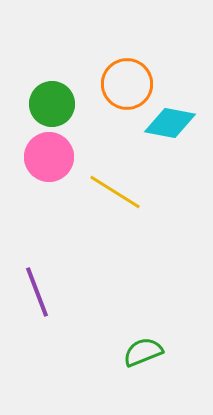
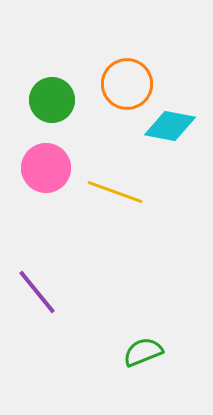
green circle: moved 4 px up
cyan diamond: moved 3 px down
pink circle: moved 3 px left, 11 px down
yellow line: rotated 12 degrees counterclockwise
purple line: rotated 18 degrees counterclockwise
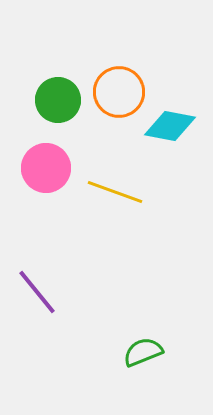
orange circle: moved 8 px left, 8 px down
green circle: moved 6 px right
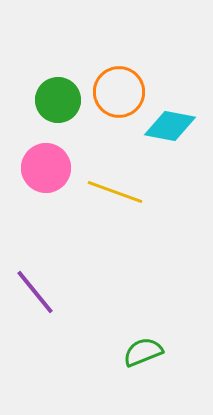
purple line: moved 2 px left
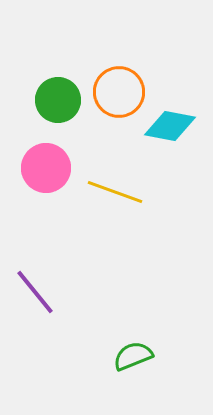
green semicircle: moved 10 px left, 4 px down
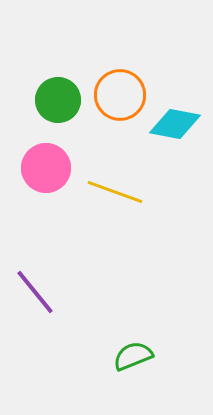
orange circle: moved 1 px right, 3 px down
cyan diamond: moved 5 px right, 2 px up
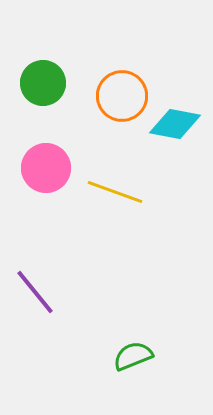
orange circle: moved 2 px right, 1 px down
green circle: moved 15 px left, 17 px up
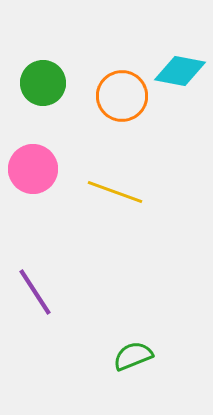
cyan diamond: moved 5 px right, 53 px up
pink circle: moved 13 px left, 1 px down
purple line: rotated 6 degrees clockwise
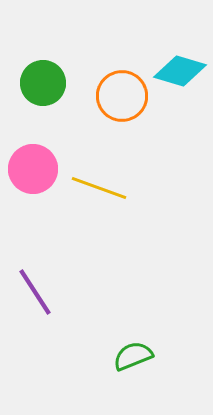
cyan diamond: rotated 6 degrees clockwise
yellow line: moved 16 px left, 4 px up
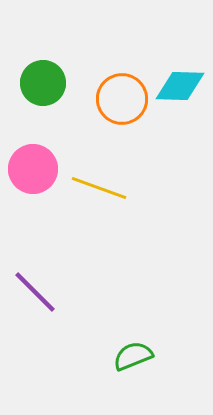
cyan diamond: moved 15 px down; rotated 15 degrees counterclockwise
orange circle: moved 3 px down
purple line: rotated 12 degrees counterclockwise
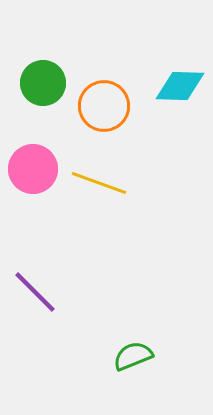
orange circle: moved 18 px left, 7 px down
yellow line: moved 5 px up
